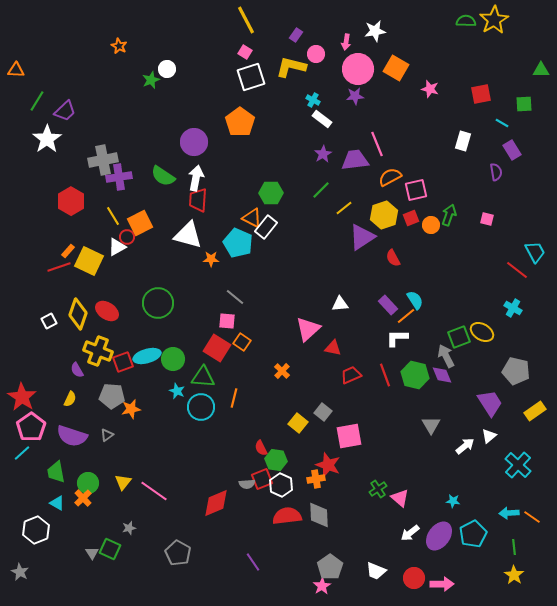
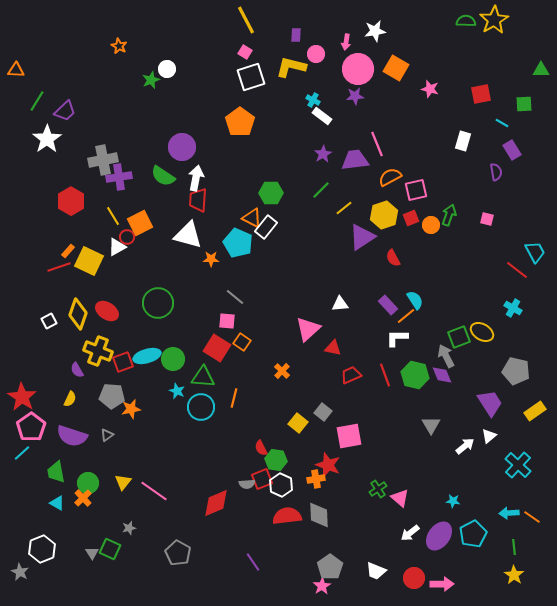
purple rectangle at (296, 35): rotated 32 degrees counterclockwise
white rectangle at (322, 119): moved 3 px up
purple circle at (194, 142): moved 12 px left, 5 px down
white hexagon at (36, 530): moved 6 px right, 19 px down
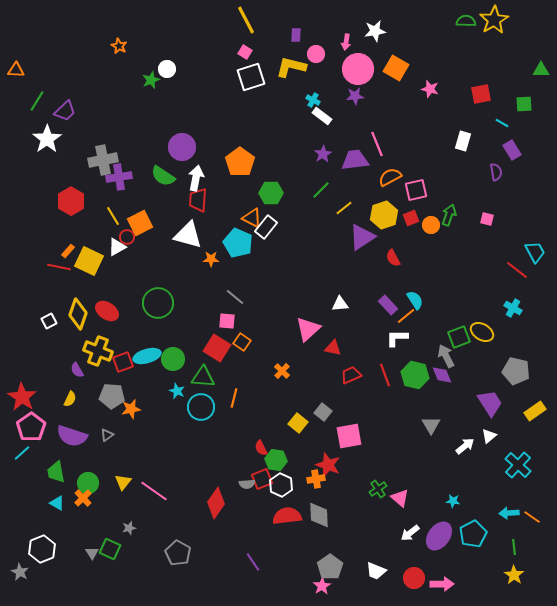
orange pentagon at (240, 122): moved 40 px down
red line at (59, 267): rotated 30 degrees clockwise
red diamond at (216, 503): rotated 32 degrees counterclockwise
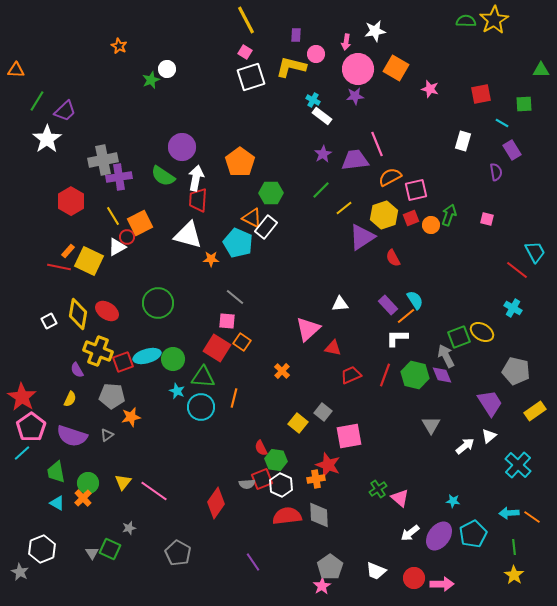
yellow diamond at (78, 314): rotated 8 degrees counterclockwise
red line at (385, 375): rotated 40 degrees clockwise
orange star at (131, 409): moved 8 px down
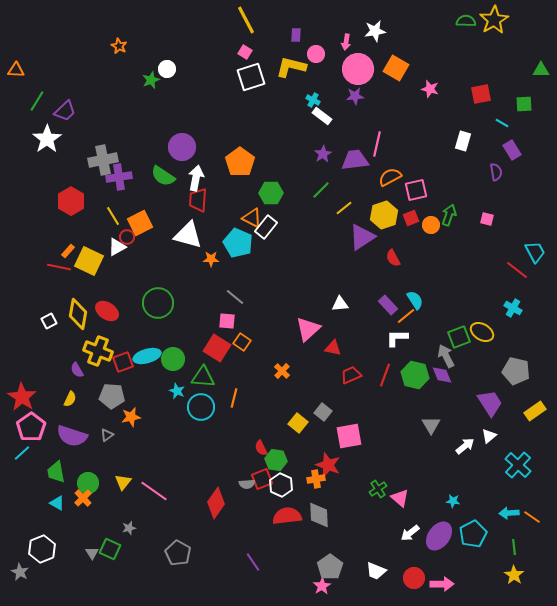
pink line at (377, 144): rotated 35 degrees clockwise
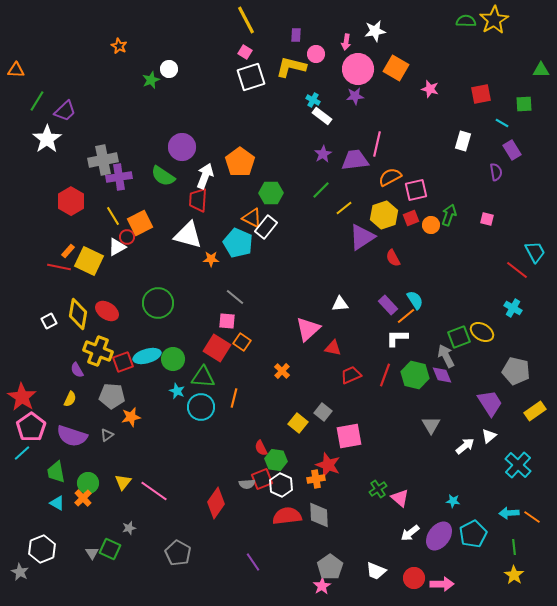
white circle at (167, 69): moved 2 px right
white arrow at (196, 178): moved 9 px right, 2 px up; rotated 10 degrees clockwise
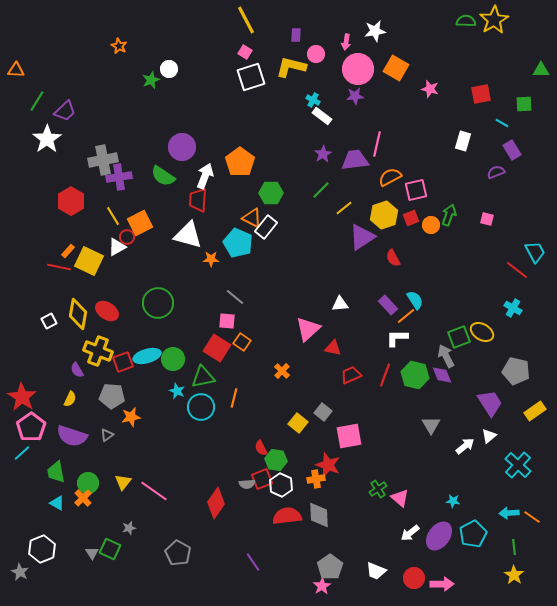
purple semicircle at (496, 172): rotated 102 degrees counterclockwise
green triangle at (203, 377): rotated 15 degrees counterclockwise
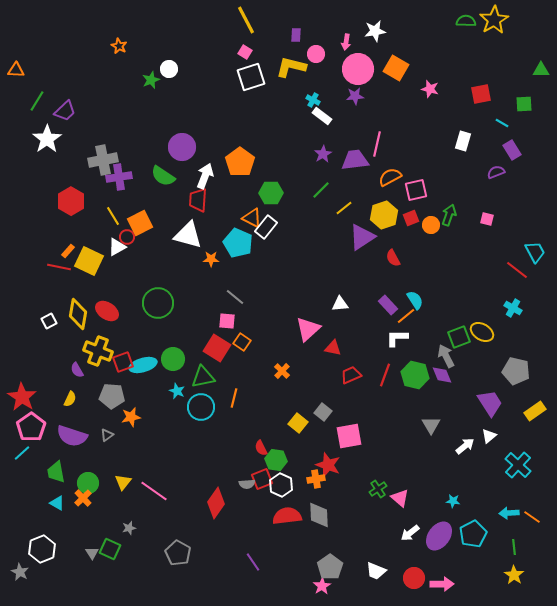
cyan ellipse at (147, 356): moved 4 px left, 9 px down
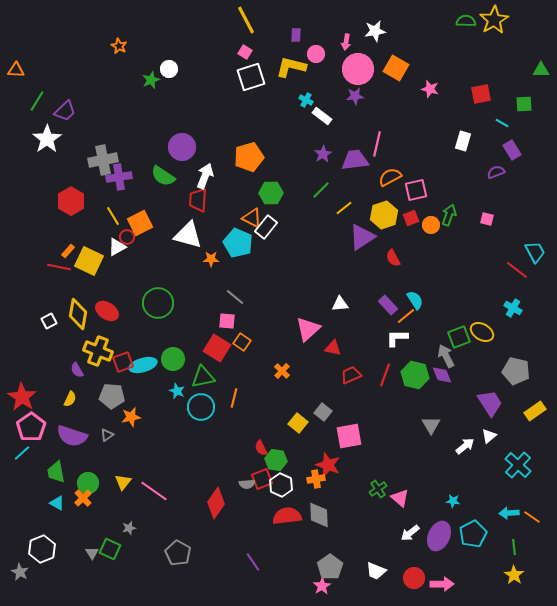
cyan cross at (313, 100): moved 7 px left
orange pentagon at (240, 162): moved 9 px right, 5 px up; rotated 20 degrees clockwise
purple ellipse at (439, 536): rotated 12 degrees counterclockwise
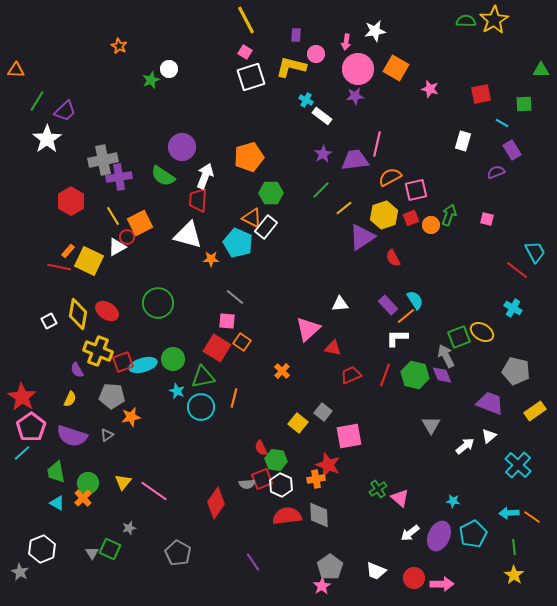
purple trapezoid at (490, 403): rotated 36 degrees counterclockwise
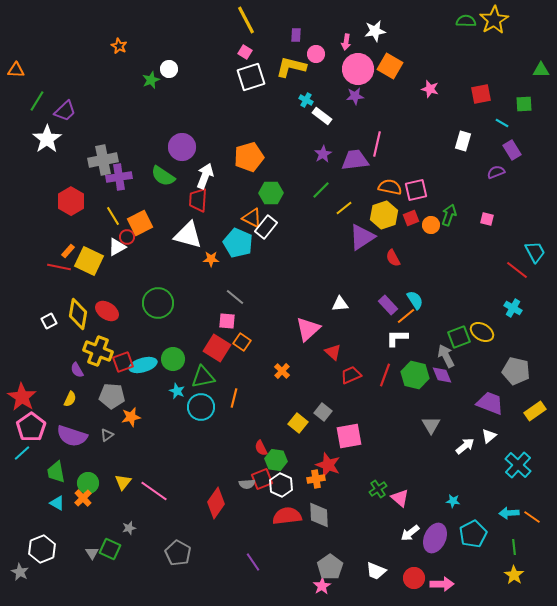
orange square at (396, 68): moved 6 px left, 2 px up
orange semicircle at (390, 177): moved 10 px down; rotated 40 degrees clockwise
red triangle at (333, 348): moved 4 px down; rotated 30 degrees clockwise
purple ellipse at (439, 536): moved 4 px left, 2 px down
